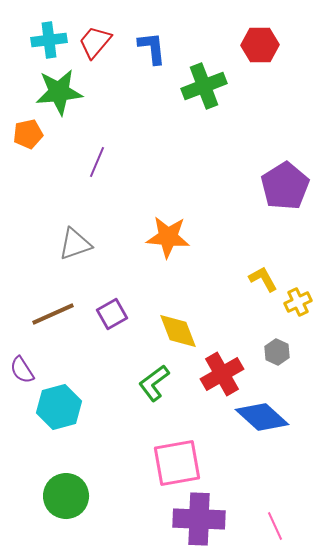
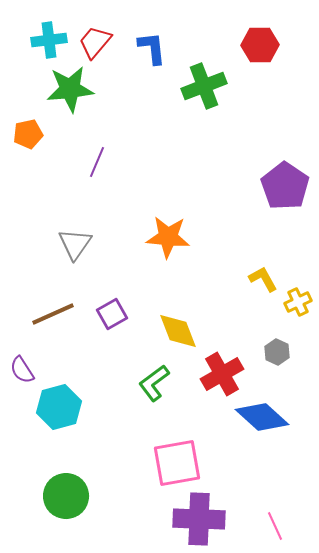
green star: moved 11 px right, 3 px up
purple pentagon: rotated 6 degrees counterclockwise
gray triangle: rotated 36 degrees counterclockwise
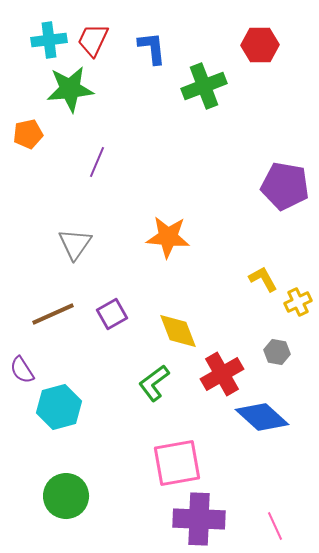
red trapezoid: moved 2 px left, 2 px up; rotated 15 degrees counterclockwise
purple pentagon: rotated 24 degrees counterclockwise
gray hexagon: rotated 15 degrees counterclockwise
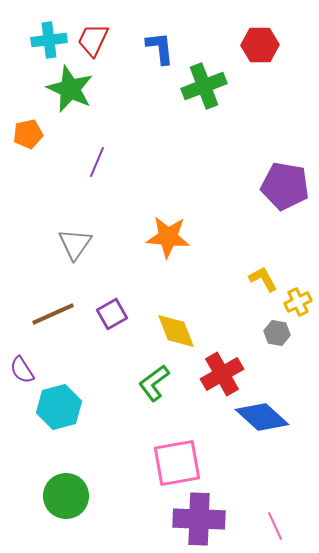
blue L-shape: moved 8 px right
green star: rotated 30 degrees clockwise
yellow diamond: moved 2 px left
gray hexagon: moved 19 px up
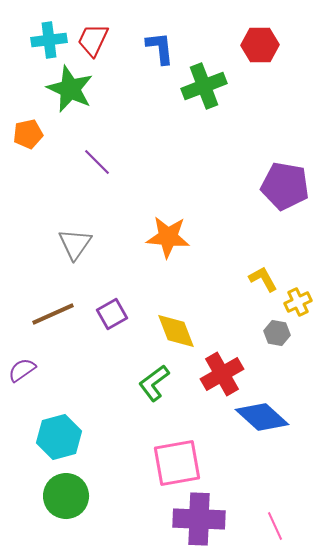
purple line: rotated 68 degrees counterclockwise
purple semicircle: rotated 88 degrees clockwise
cyan hexagon: moved 30 px down
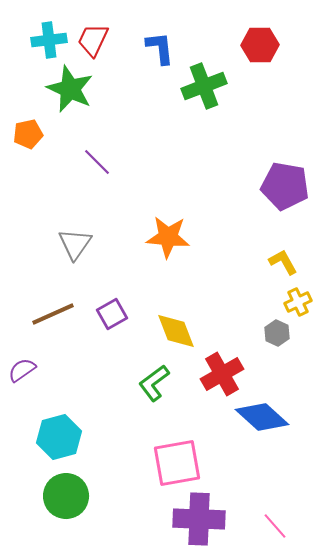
yellow L-shape: moved 20 px right, 17 px up
gray hexagon: rotated 15 degrees clockwise
pink line: rotated 16 degrees counterclockwise
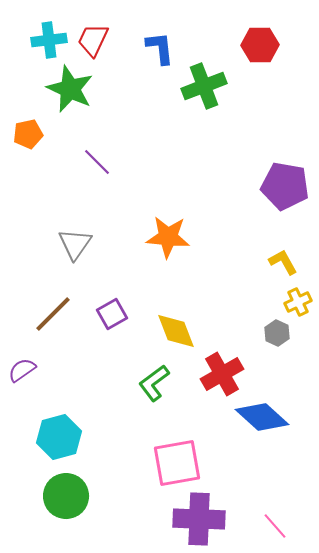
brown line: rotated 21 degrees counterclockwise
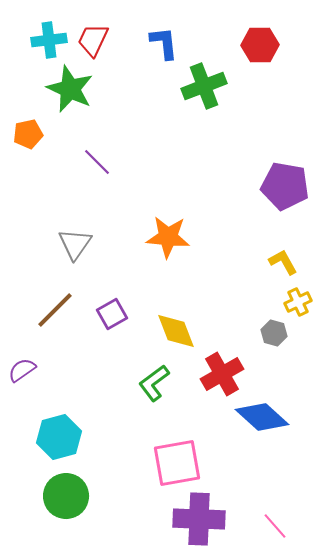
blue L-shape: moved 4 px right, 5 px up
brown line: moved 2 px right, 4 px up
gray hexagon: moved 3 px left; rotated 10 degrees counterclockwise
